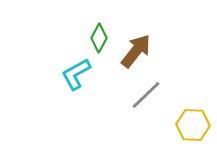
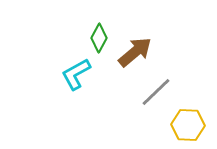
brown arrow: moved 1 px left, 1 px down; rotated 12 degrees clockwise
gray line: moved 10 px right, 3 px up
yellow hexagon: moved 5 px left
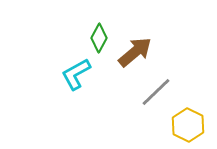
yellow hexagon: rotated 24 degrees clockwise
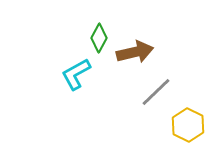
brown arrow: rotated 27 degrees clockwise
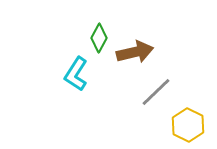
cyan L-shape: rotated 28 degrees counterclockwise
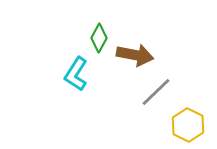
brown arrow: moved 3 px down; rotated 24 degrees clockwise
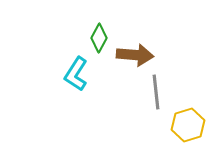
brown arrow: rotated 6 degrees counterclockwise
gray line: rotated 52 degrees counterclockwise
yellow hexagon: rotated 16 degrees clockwise
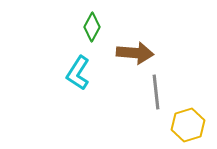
green diamond: moved 7 px left, 11 px up
brown arrow: moved 2 px up
cyan L-shape: moved 2 px right, 1 px up
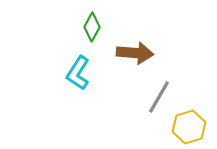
gray line: moved 3 px right, 5 px down; rotated 36 degrees clockwise
yellow hexagon: moved 1 px right, 2 px down
